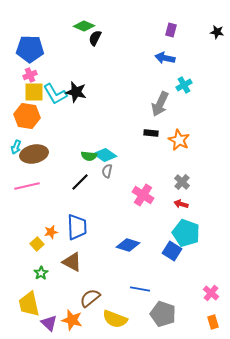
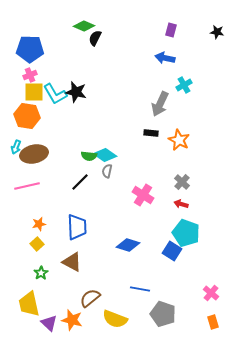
orange star at (51, 232): moved 12 px left, 8 px up
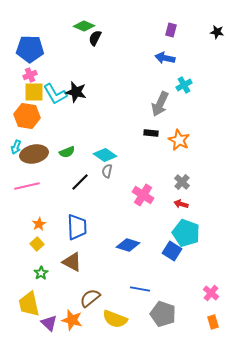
green semicircle at (89, 156): moved 22 px left, 4 px up; rotated 28 degrees counterclockwise
orange star at (39, 224): rotated 16 degrees counterclockwise
